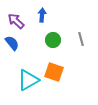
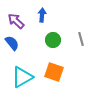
cyan triangle: moved 6 px left, 3 px up
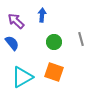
green circle: moved 1 px right, 2 px down
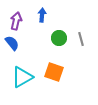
purple arrow: rotated 60 degrees clockwise
green circle: moved 5 px right, 4 px up
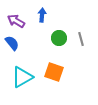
purple arrow: rotated 72 degrees counterclockwise
